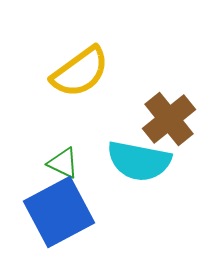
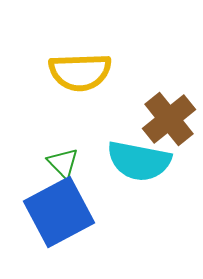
yellow semicircle: rotated 34 degrees clockwise
green triangle: rotated 20 degrees clockwise
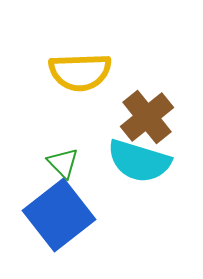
brown cross: moved 22 px left, 2 px up
cyan semicircle: rotated 6 degrees clockwise
blue square: moved 3 px down; rotated 10 degrees counterclockwise
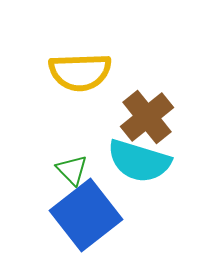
green triangle: moved 9 px right, 7 px down
blue square: moved 27 px right
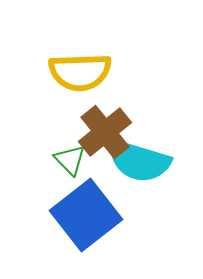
brown cross: moved 42 px left, 15 px down
green triangle: moved 2 px left, 10 px up
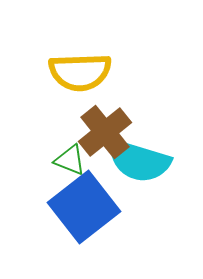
green triangle: rotated 24 degrees counterclockwise
blue square: moved 2 px left, 8 px up
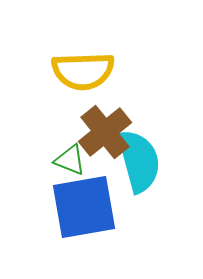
yellow semicircle: moved 3 px right, 1 px up
cyan semicircle: rotated 122 degrees counterclockwise
blue square: rotated 28 degrees clockwise
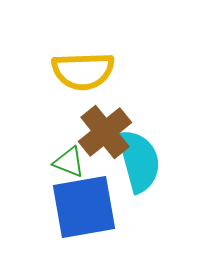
green triangle: moved 1 px left, 2 px down
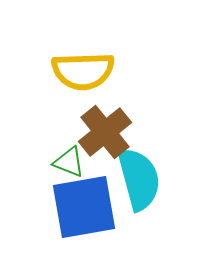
cyan semicircle: moved 18 px down
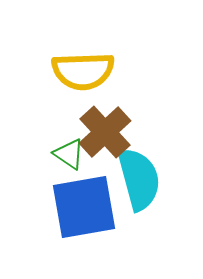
brown cross: rotated 4 degrees counterclockwise
green triangle: moved 8 px up; rotated 12 degrees clockwise
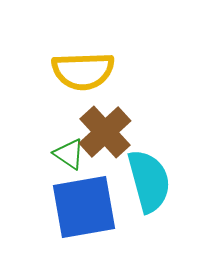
cyan semicircle: moved 10 px right, 2 px down
